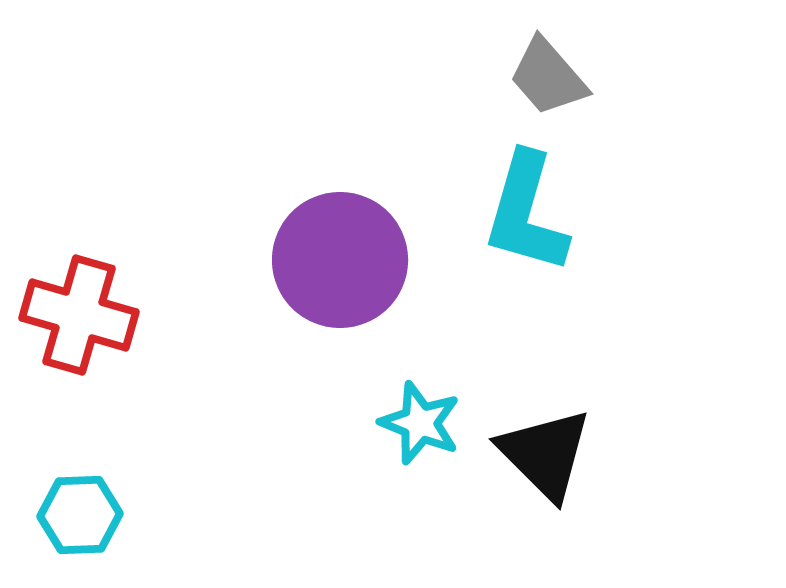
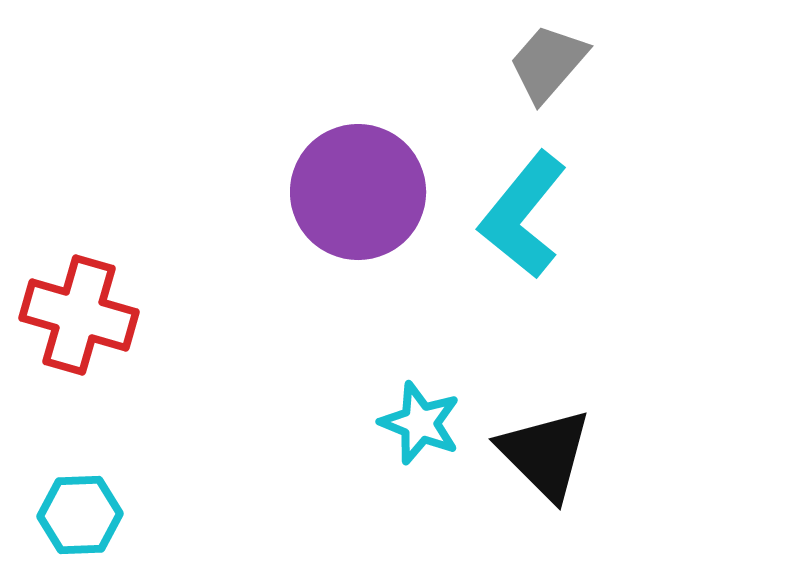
gray trapezoid: moved 14 px up; rotated 82 degrees clockwise
cyan L-shape: moved 3 px left, 2 px down; rotated 23 degrees clockwise
purple circle: moved 18 px right, 68 px up
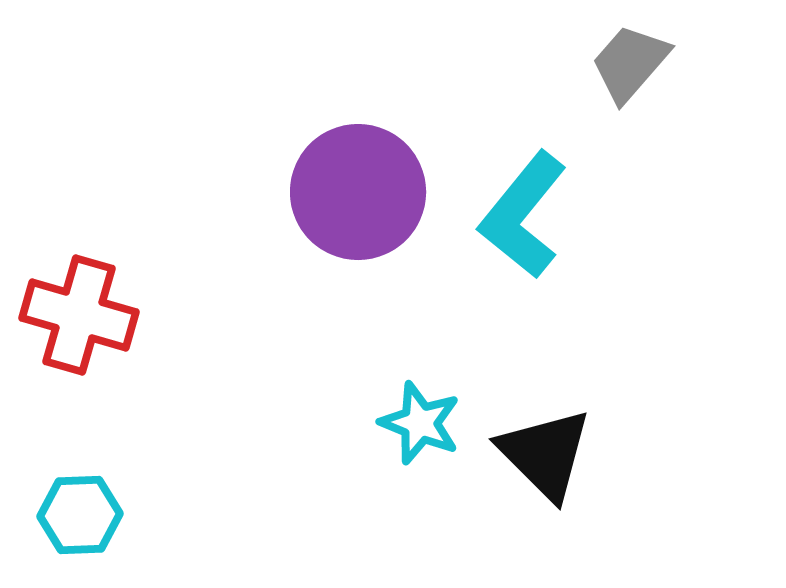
gray trapezoid: moved 82 px right
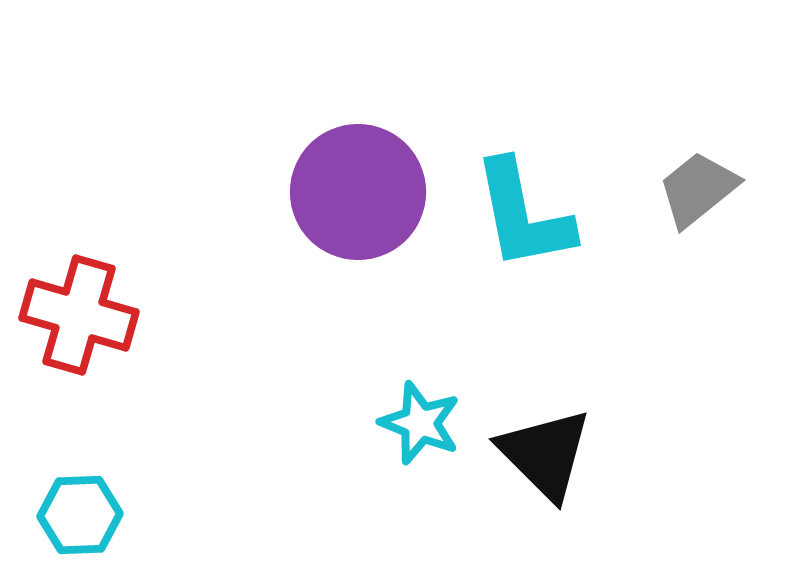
gray trapezoid: moved 68 px right, 126 px down; rotated 10 degrees clockwise
cyan L-shape: rotated 50 degrees counterclockwise
